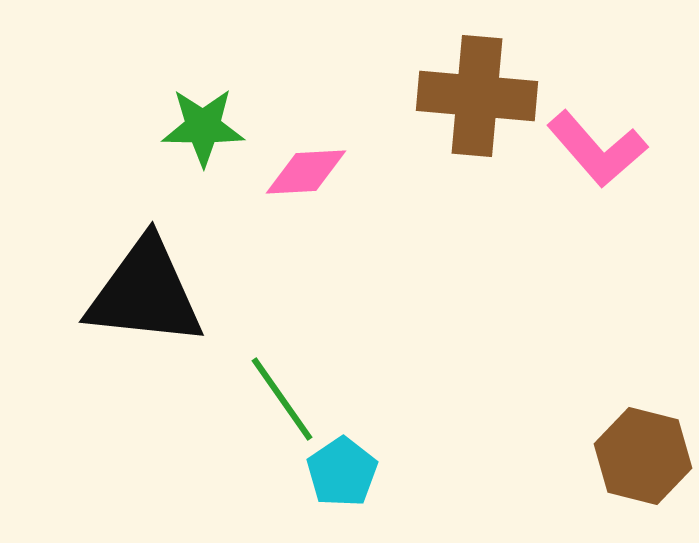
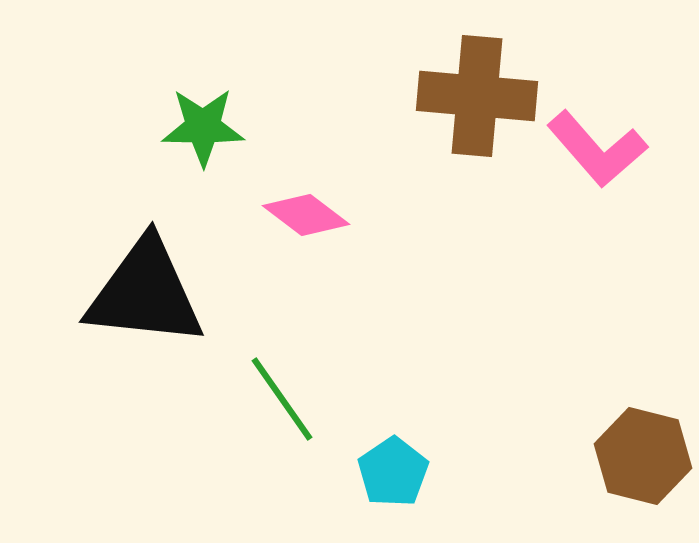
pink diamond: moved 43 px down; rotated 40 degrees clockwise
cyan pentagon: moved 51 px right
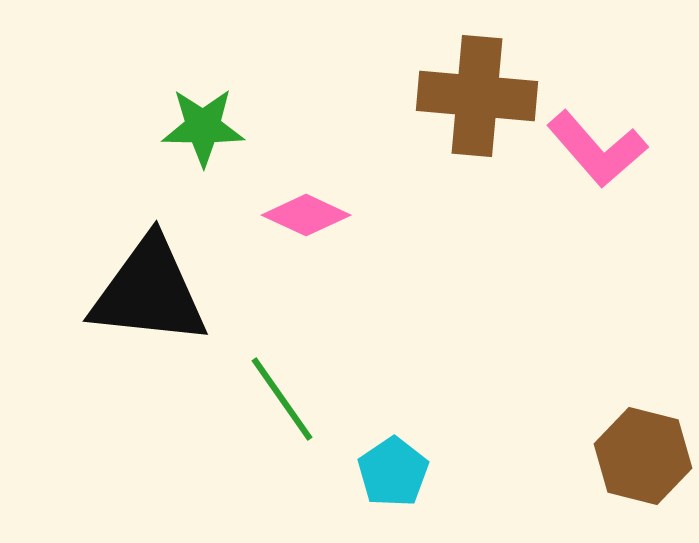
pink diamond: rotated 12 degrees counterclockwise
black triangle: moved 4 px right, 1 px up
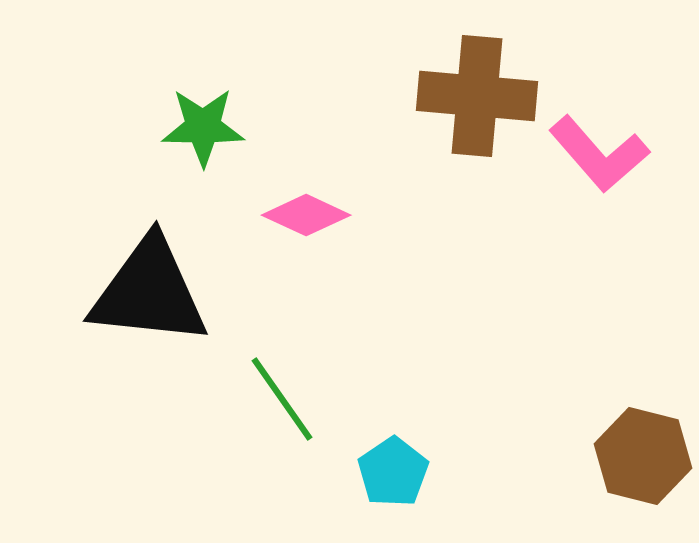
pink L-shape: moved 2 px right, 5 px down
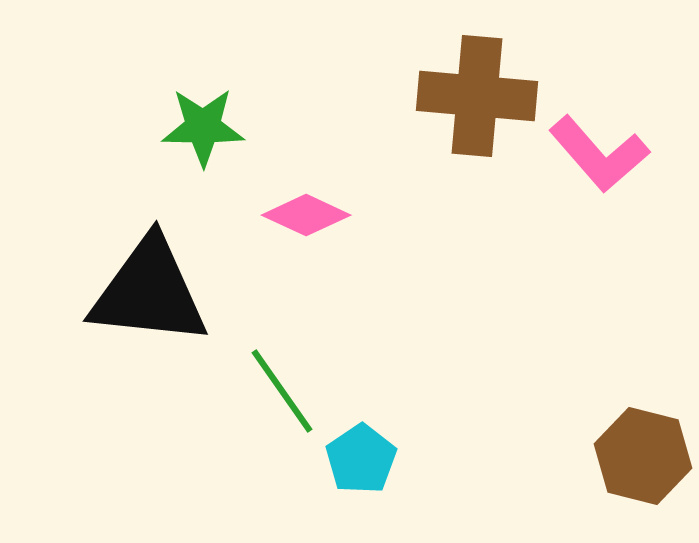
green line: moved 8 px up
cyan pentagon: moved 32 px left, 13 px up
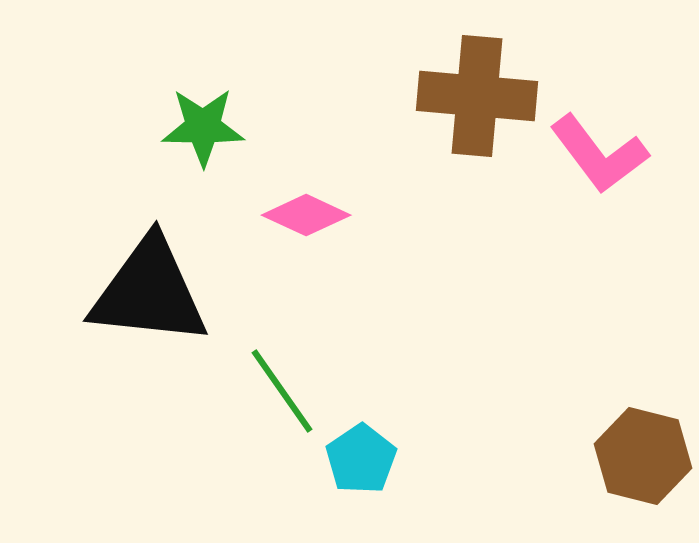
pink L-shape: rotated 4 degrees clockwise
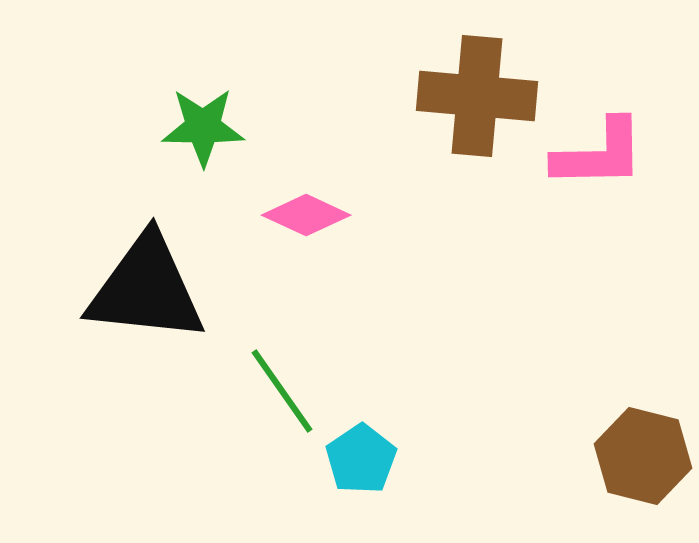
pink L-shape: rotated 54 degrees counterclockwise
black triangle: moved 3 px left, 3 px up
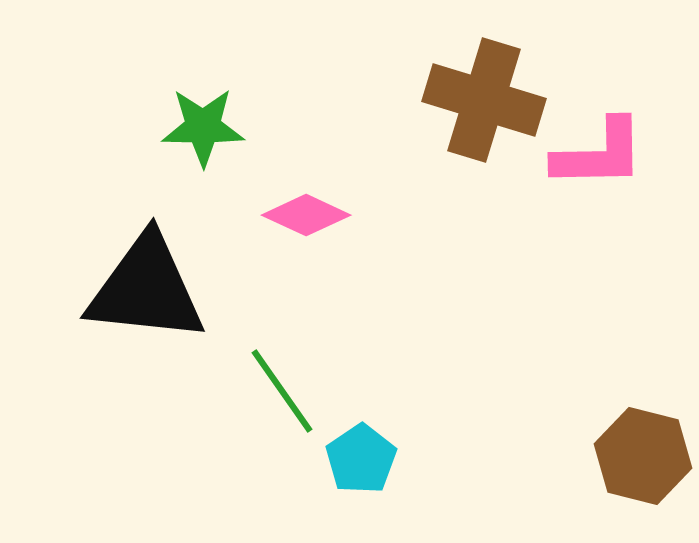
brown cross: moved 7 px right, 4 px down; rotated 12 degrees clockwise
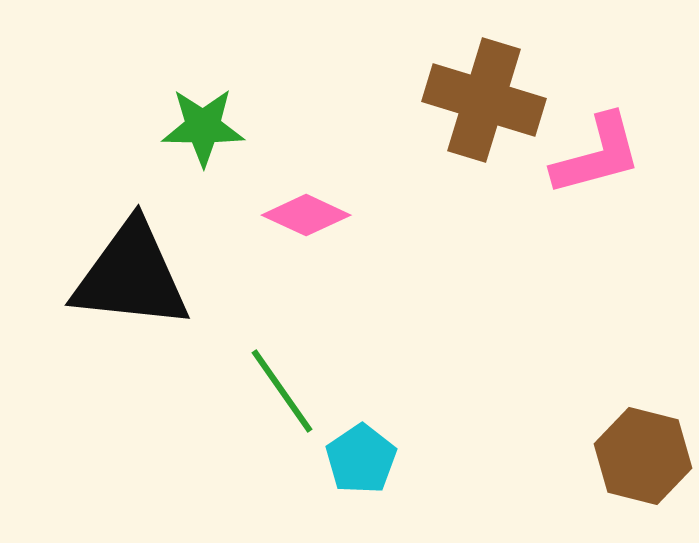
pink L-shape: moved 2 px left, 1 px down; rotated 14 degrees counterclockwise
black triangle: moved 15 px left, 13 px up
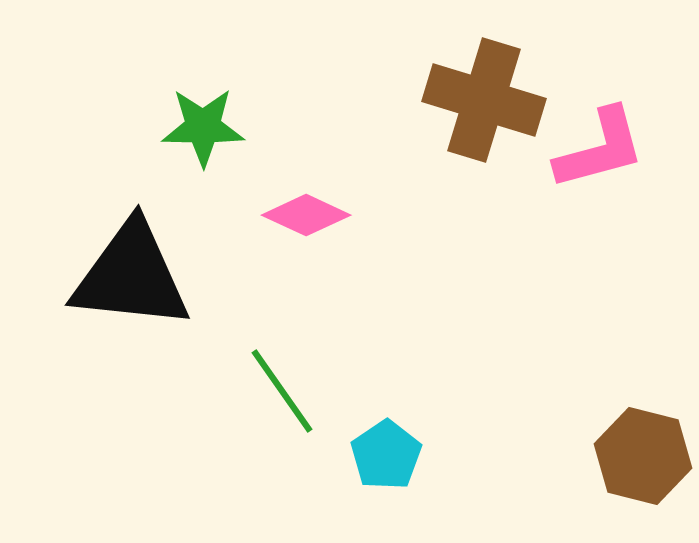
pink L-shape: moved 3 px right, 6 px up
cyan pentagon: moved 25 px right, 4 px up
